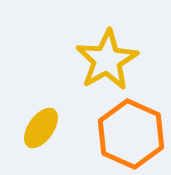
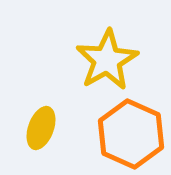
yellow ellipse: rotated 15 degrees counterclockwise
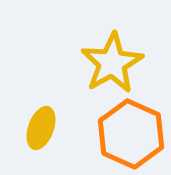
yellow star: moved 5 px right, 3 px down
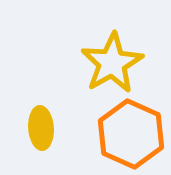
yellow ellipse: rotated 24 degrees counterclockwise
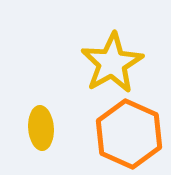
orange hexagon: moved 2 px left
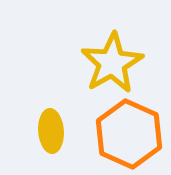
yellow ellipse: moved 10 px right, 3 px down
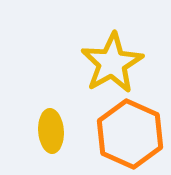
orange hexagon: moved 1 px right
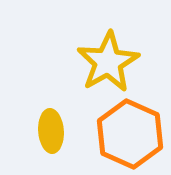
yellow star: moved 4 px left, 1 px up
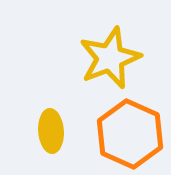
yellow star: moved 2 px right, 4 px up; rotated 8 degrees clockwise
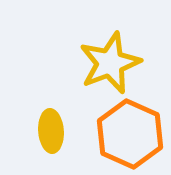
yellow star: moved 5 px down
